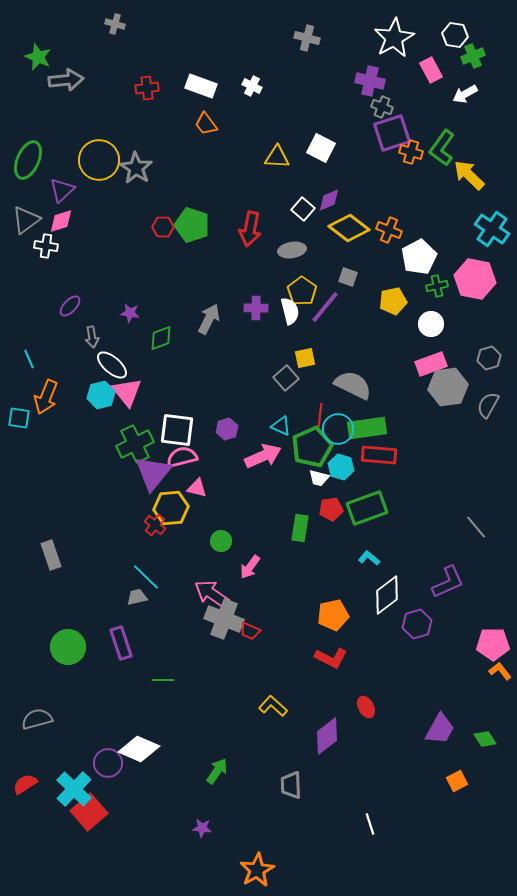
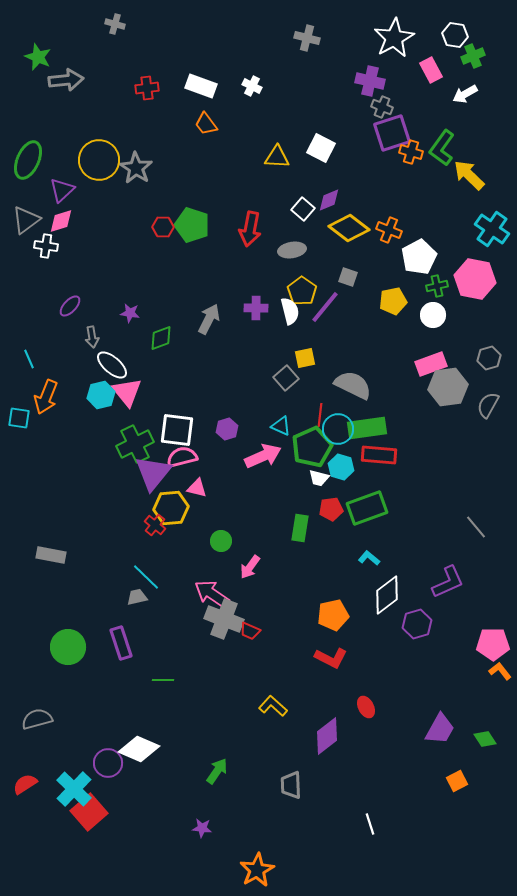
white circle at (431, 324): moved 2 px right, 9 px up
gray rectangle at (51, 555): rotated 60 degrees counterclockwise
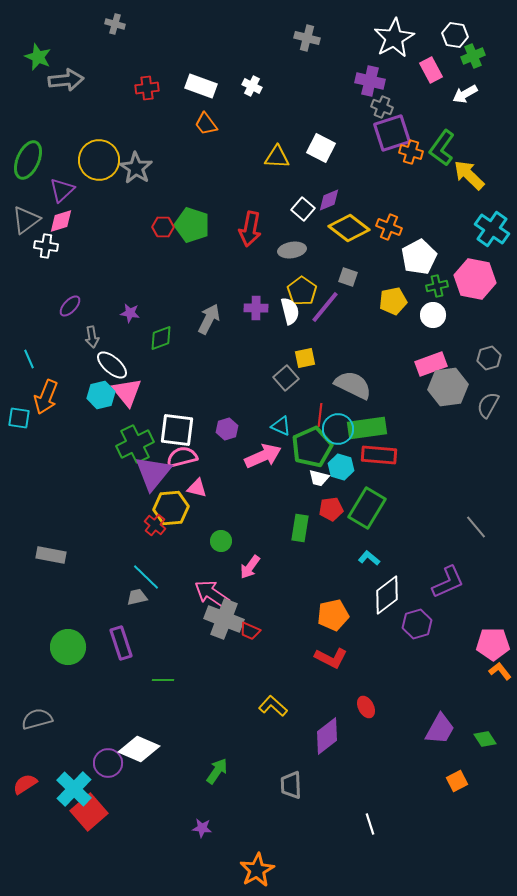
orange cross at (389, 230): moved 3 px up
green rectangle at (367, 508): rotated 39 degrees counterclockwise
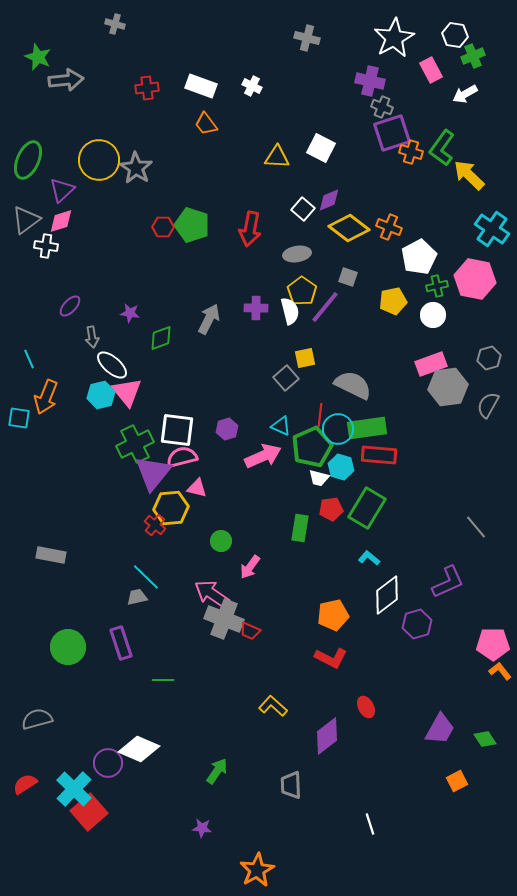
gray ellipse at (292, 250): moved 5 px right, 4 px down
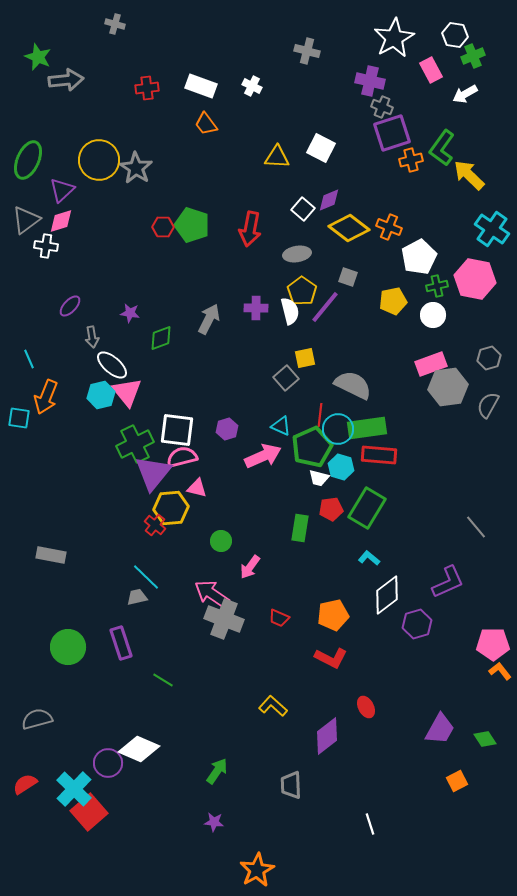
gray cross at (307, 38): moved 13 px down
orange cross at (411, 152): moved 8 px down; rotated 30 degrees counterclockwise
red trapezoid at (250, 631): moved 29 px right, 13 px up
green line at (163, 680): rotated 30 degrees clockwise
purple star at (202, 828): moved 12 px right, 6 px up
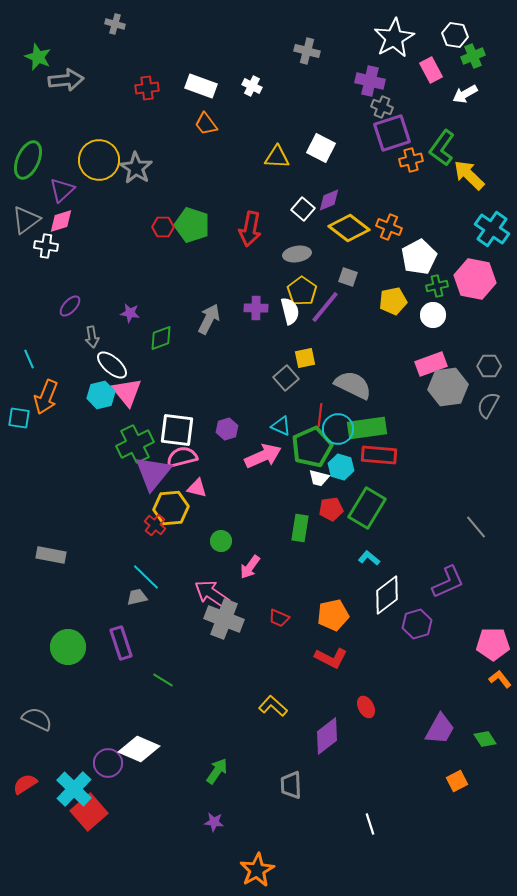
gray hexagon at (489, 358): moved 8 px down; rotated 15 degrees clockwise
orange L-shape at (500, 671): moved 8 px down
gray semicircle at (37, 719): rotated 40 degrees clockwise
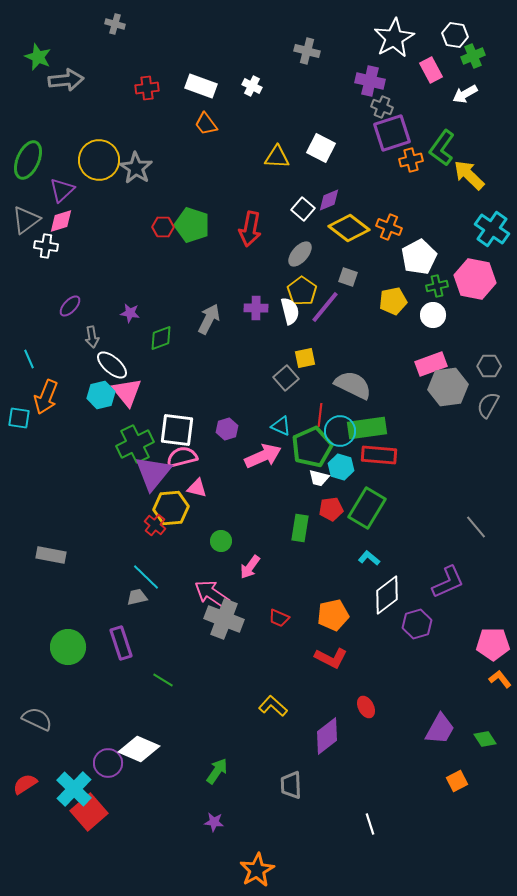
gray ellipse at (297, 254): moved 3 px right; rotated 40 degrees counterclockwise
cyan circle at (338, 429): moved 2 px right, 2 px down
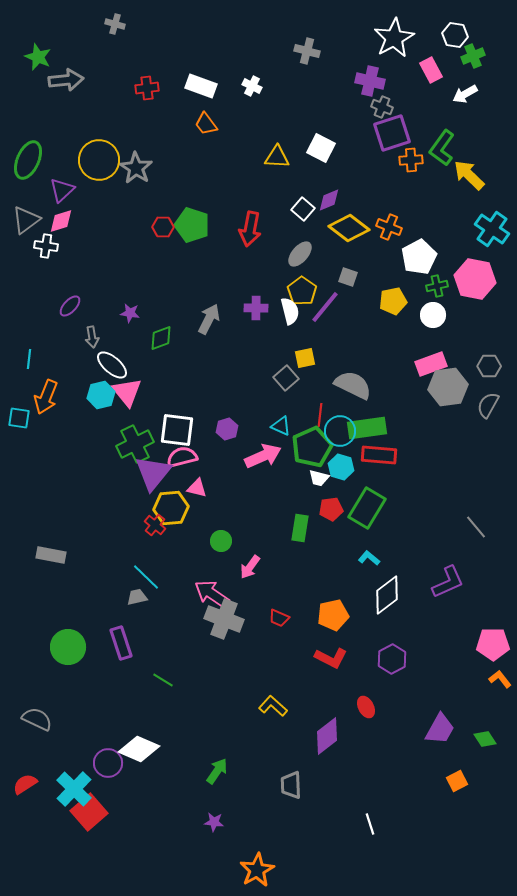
orange cross at (411, 160): rotated 10 degrees clockwise
cyan line at (29, 359): rotated 30 degrees clockwise
purple hexagon at (417, 624): moved 25 px left, 35 px down; rotated 12 degrees counterclockwise
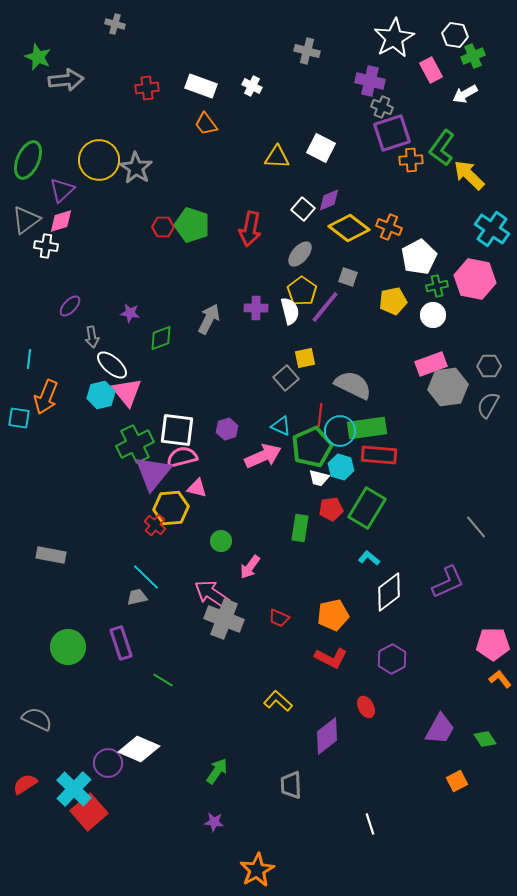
white diamond at (387, 595): moved 2 px right, 3 px up
yellow L-shape at (273, 706): moved 5 px right, 5 px up
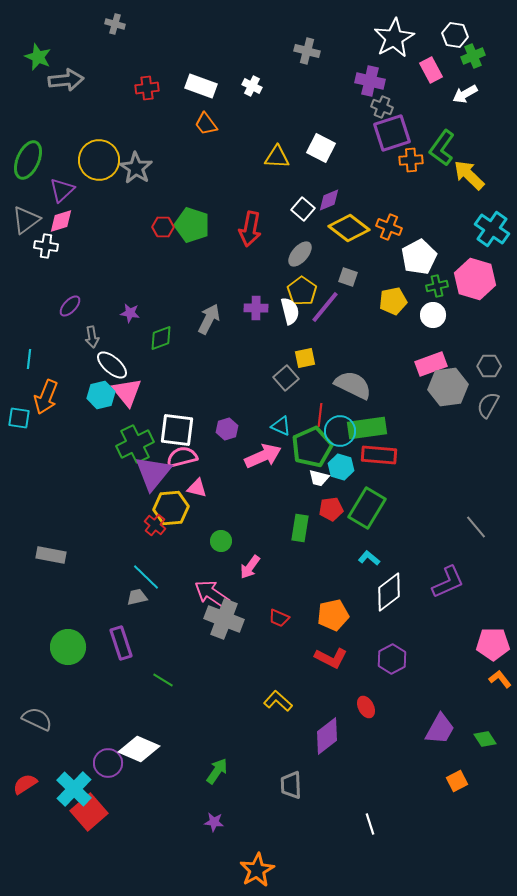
pink hexagon at (475, 279): rotated 6 degrees clockwise
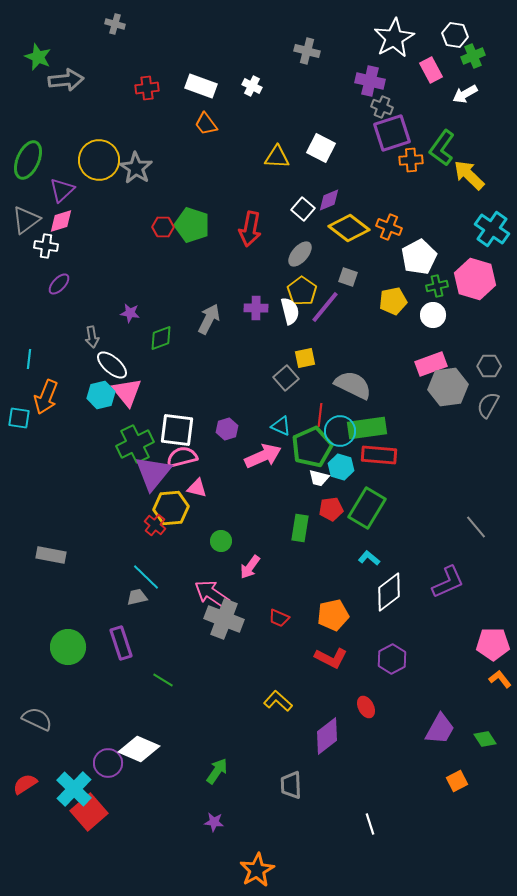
purple ellipse at (70, 306): moved 11 px left, 22 px up
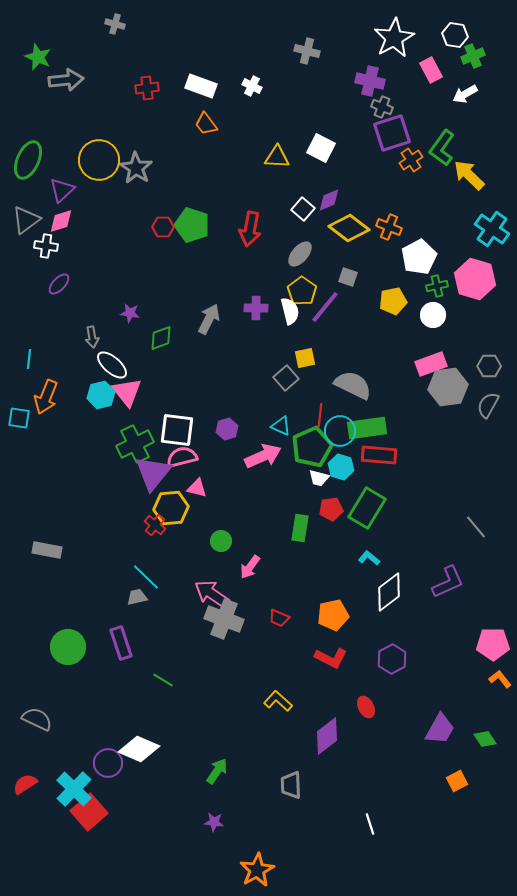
orange cross at (411, 160): rotated 30 degrees counterclockwise
gray rectangle at (51, 555): moved 4 px left, 5 px up
